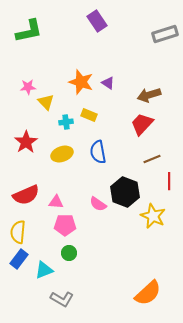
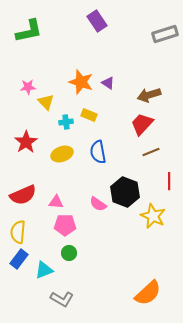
brown line: moved 1 px left, 7 px up
red semicircle: moved 3 px left
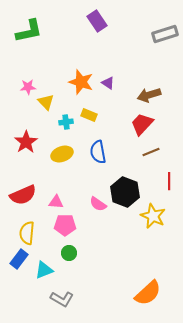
yellow semicircle: moved 9 px right, 1 px down
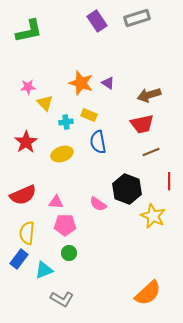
gray rectangle: moved 28 px left, 16 px up
orange star: moved 1 px down
yellow triangle: moved 1 px left, 1 px down
red trapezoid: rotated 145 degrees counterclockwise
blue semicircle: moved 10 px up
black hexagon: moved 2 px right, 3 px up
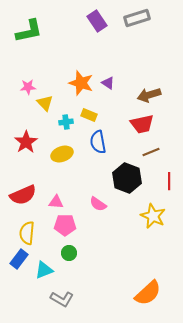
black hexagon: moved 11 px up
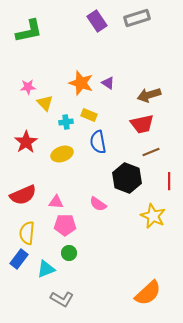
cyan triangle: moved 2 px right, 1 px up
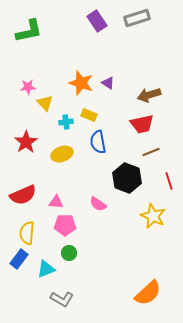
red line: rotated 18 degrees counterclockwise
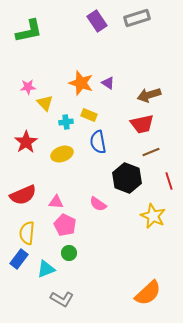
pink pentagon: rotated 25 degrees clockwise
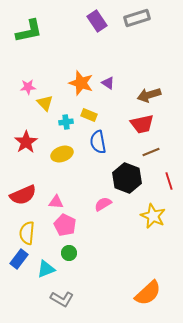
pink semicircle: moved 5 px right; rotated 114 degrees clockwise
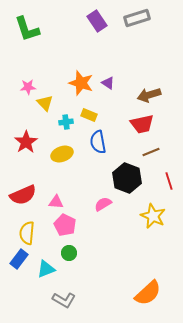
green L-shape: moved 2 px left, 2 px up; rotated 84 degrees clockwise
gray L-shape: moved 2 px right, 1 px down
